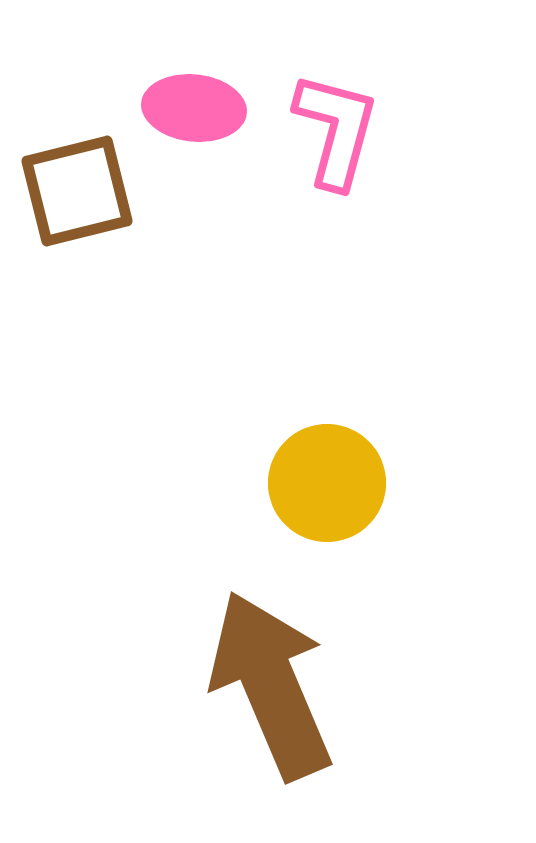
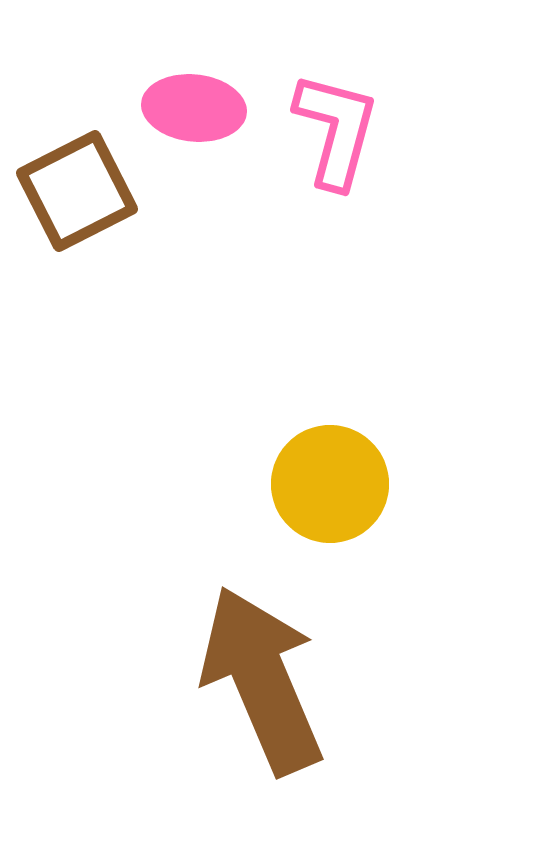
brown square: rotated 13 degrees counterclockwise
yellow circle: moved 3 px right, 1 px down
brown arrow: moved 9 px left, 5 px up
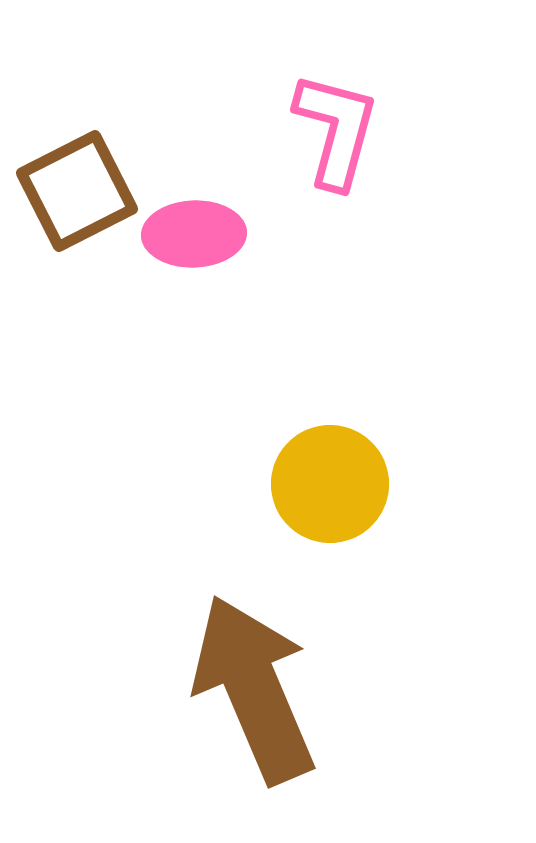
pink ellipse: moved 126 px down; rotated 8 degrees counterclockwise
brown arrow: moved 8 px left, 9 px down
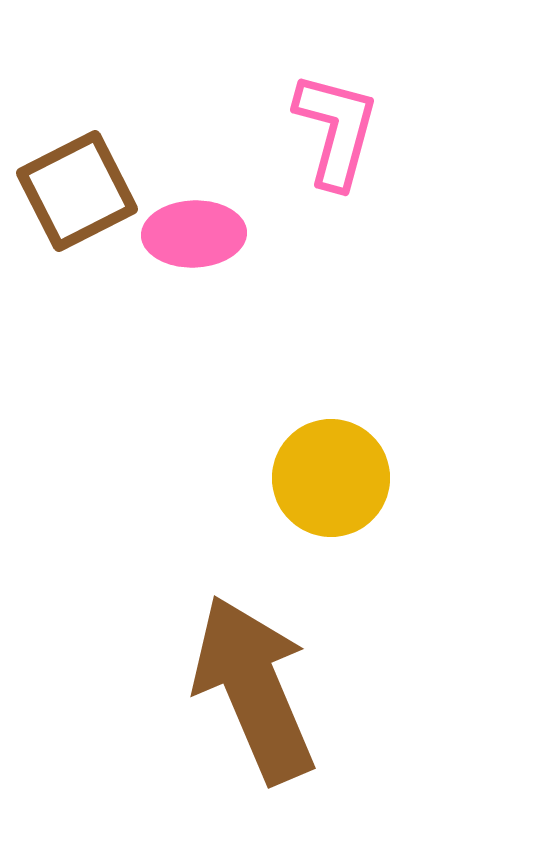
yellow circle: moved 1 px right, 6 px up
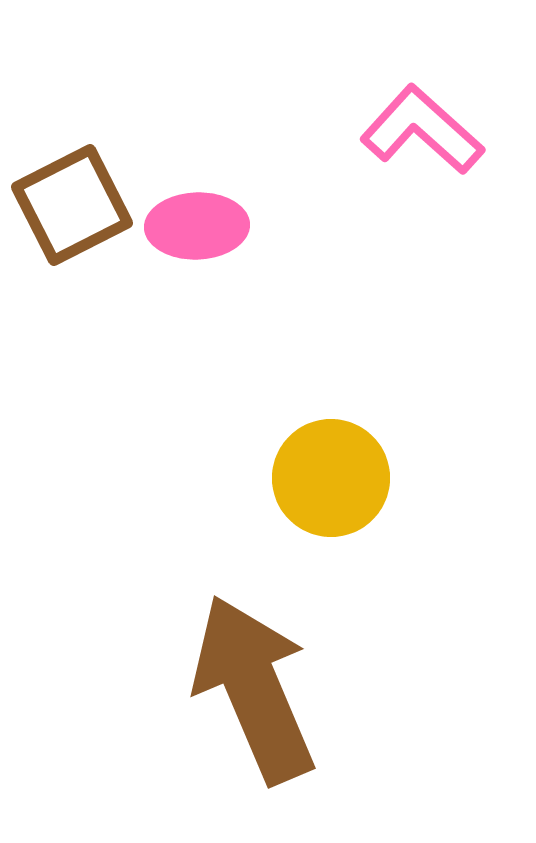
pink L-shape: moved 86 px right; rotated 63 degrees counterclockwise
brown square: moved 5 px left, 14 px down
pink ellipse: moved 3 px right, 8 px up
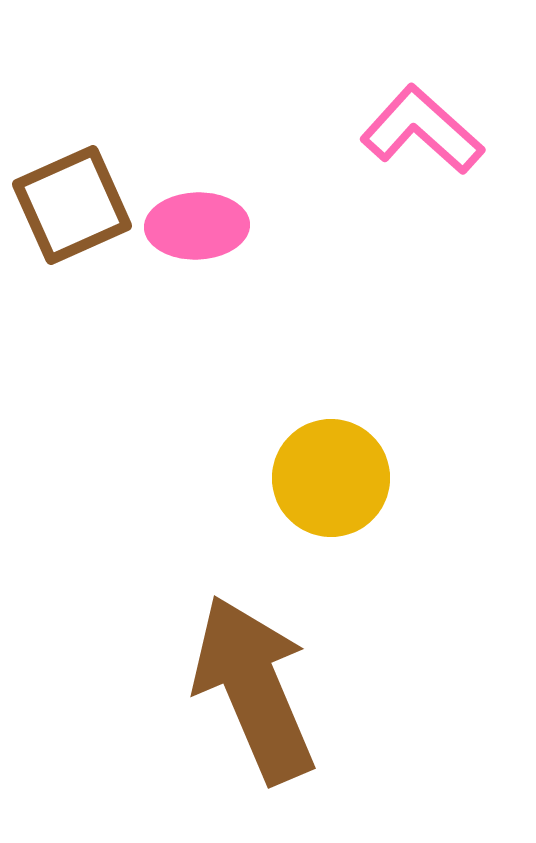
brown square: rotated 3 degrees clockwise
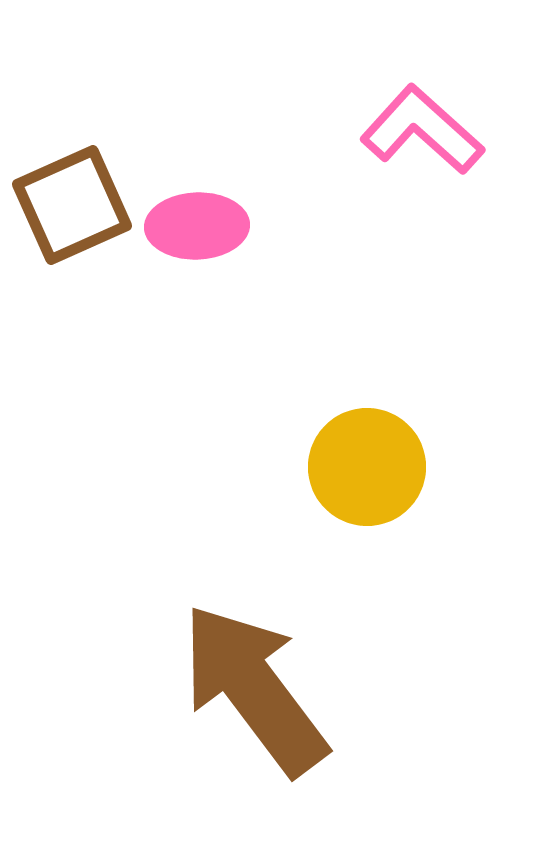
yellow circle: moved 36 px right, 11 px up
brown arrow: rotated 14 degrees counterclockwise
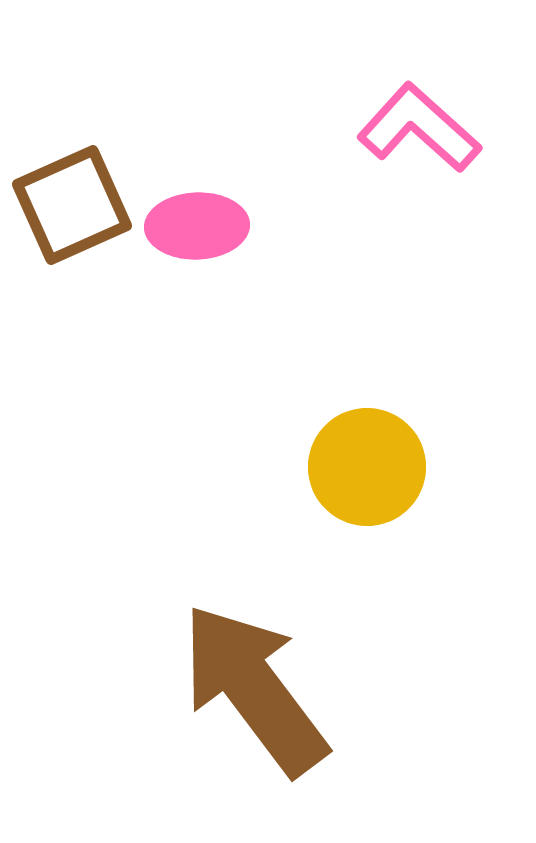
pink L-shape: moved 3 px left, 2 px up
